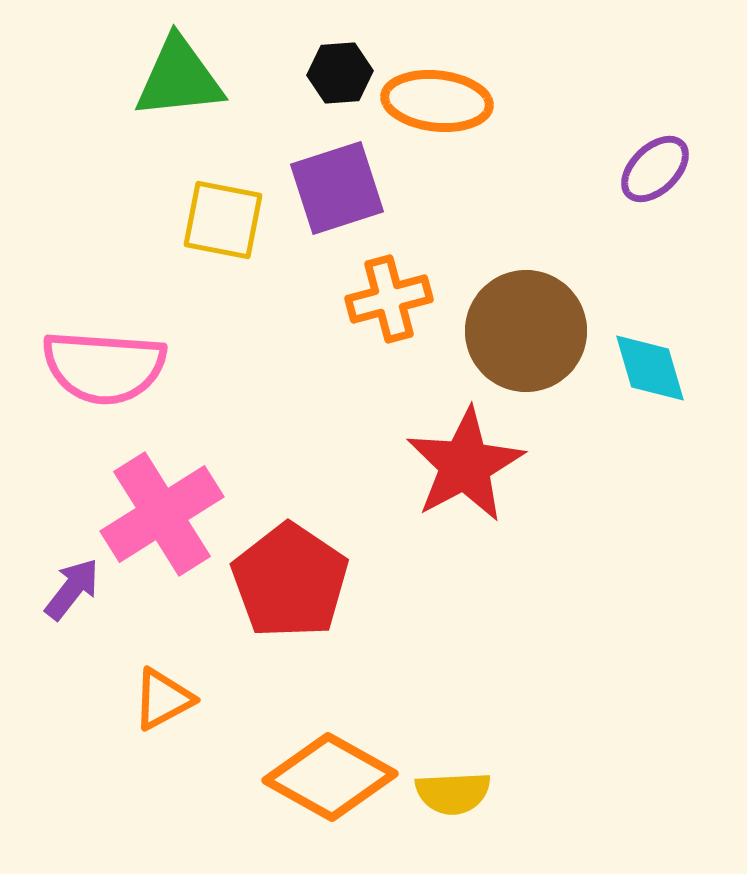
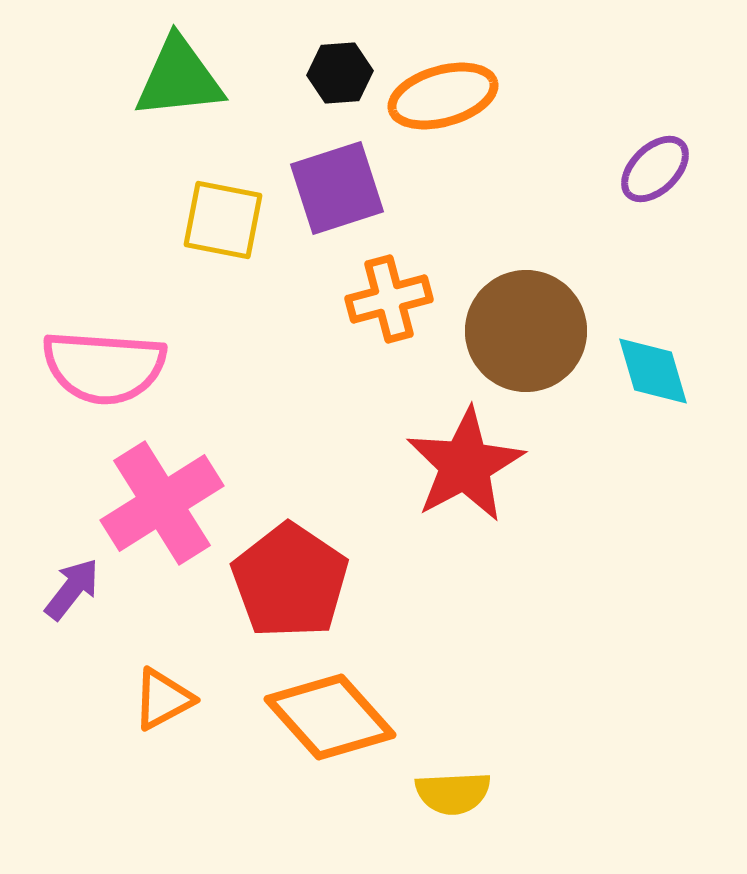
orange ellipse: moved 6 px right, 5 px up; rotated 22 degrees counterclockwise
cyan diamond: moved 3 px right, 3 px down
pink cross: moved 11 px up
orange diamond: moved 60 px up; rotated 19 degrees clockwise
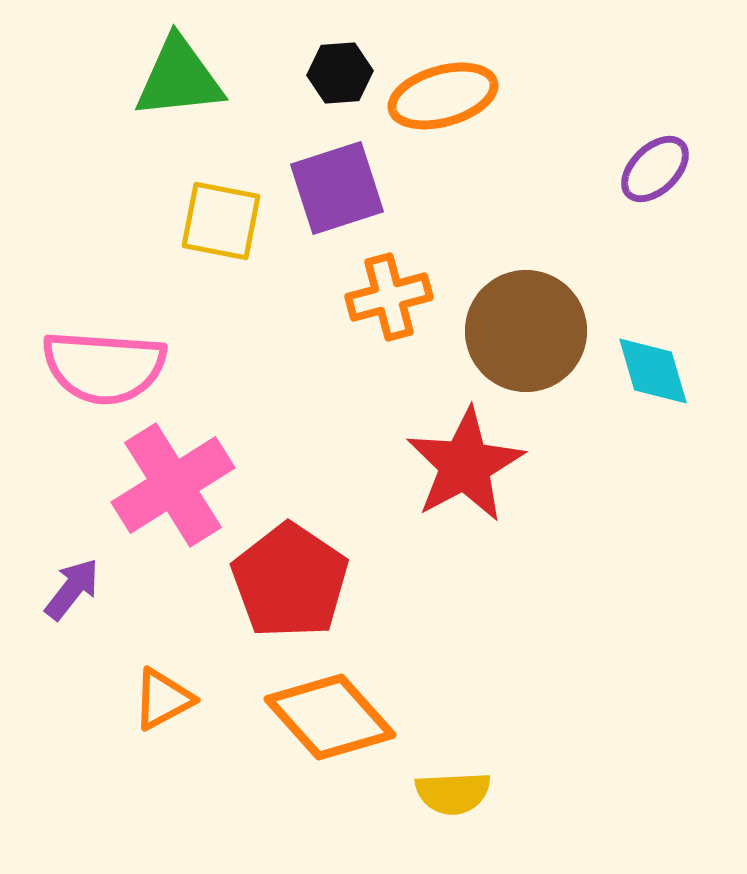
yellow square: moved 2 px left, 1 px down
orange cross: moved 2 px up
pink cross: moved 11 px right, 18 px up
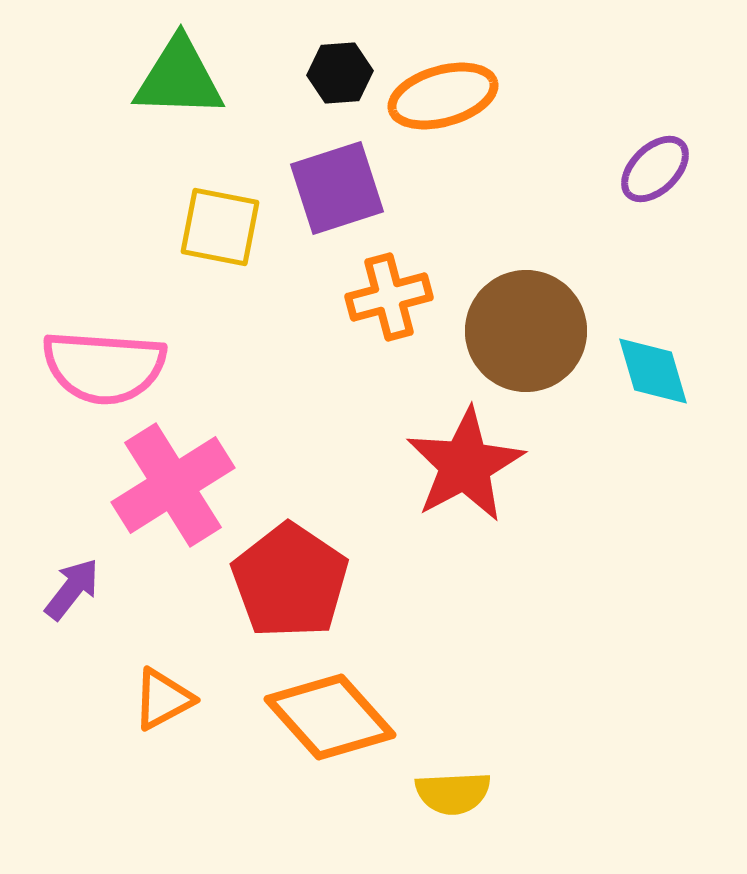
green triangle: rotated 8 degrees clockwise
yellow square: moved 1 px left, 6 px down
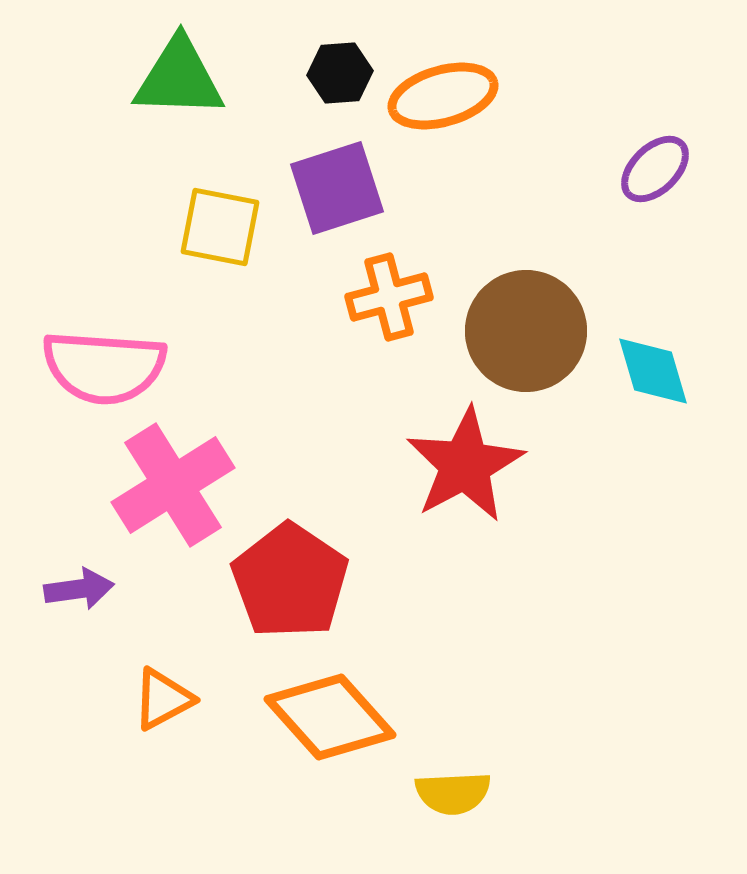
purple arrow: moved 7 px right; rotated 44 degrees clockwise
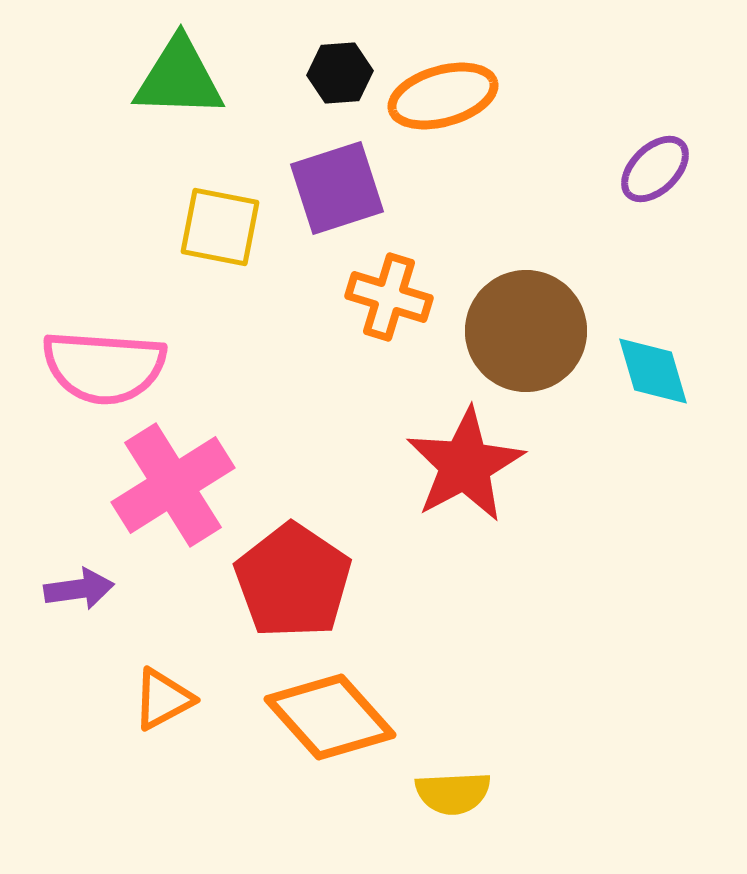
orange cross: rotated 32 degrees clockwise
red pentagon: moved 3 px right
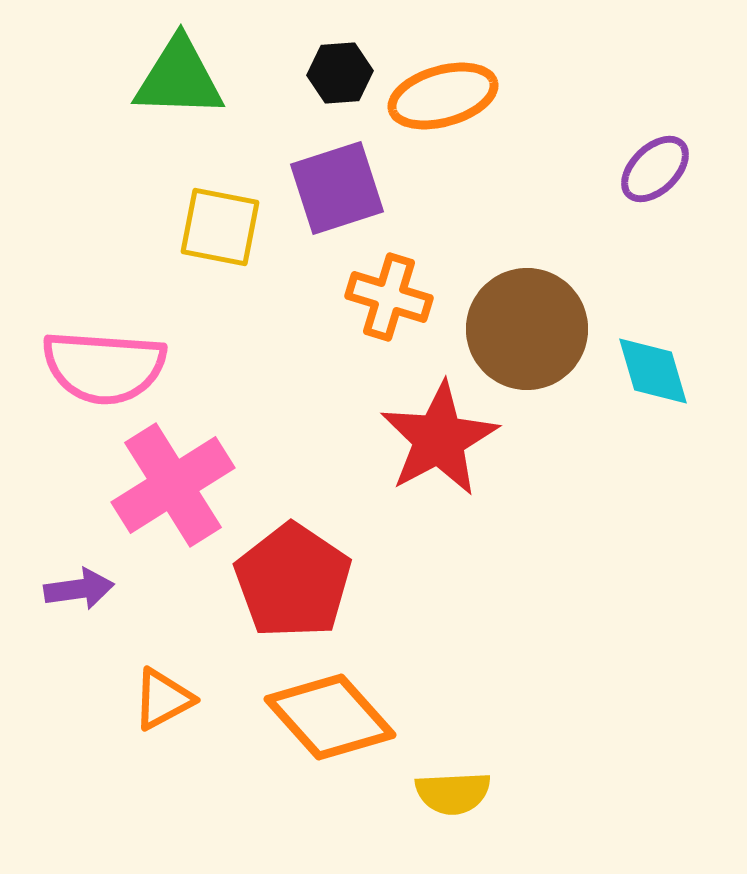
brown circle: moved 1 px right, 2 px up
red star: moved 26 px left, 26 px up
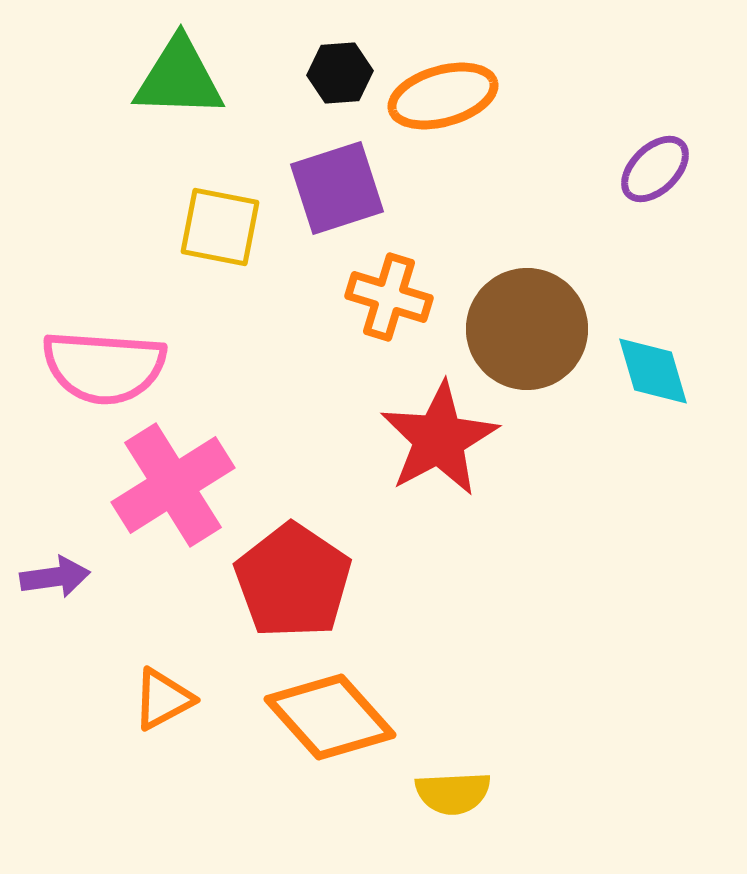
purple arrow: moved 24 px left, 12 px up
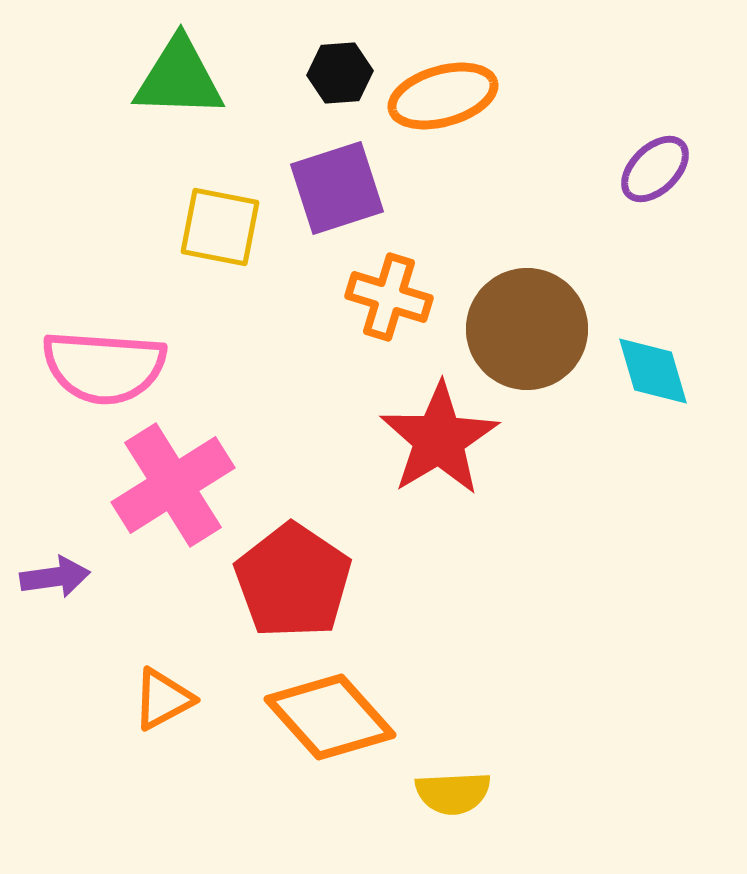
red star: rotated 3 degrees counterclockwise
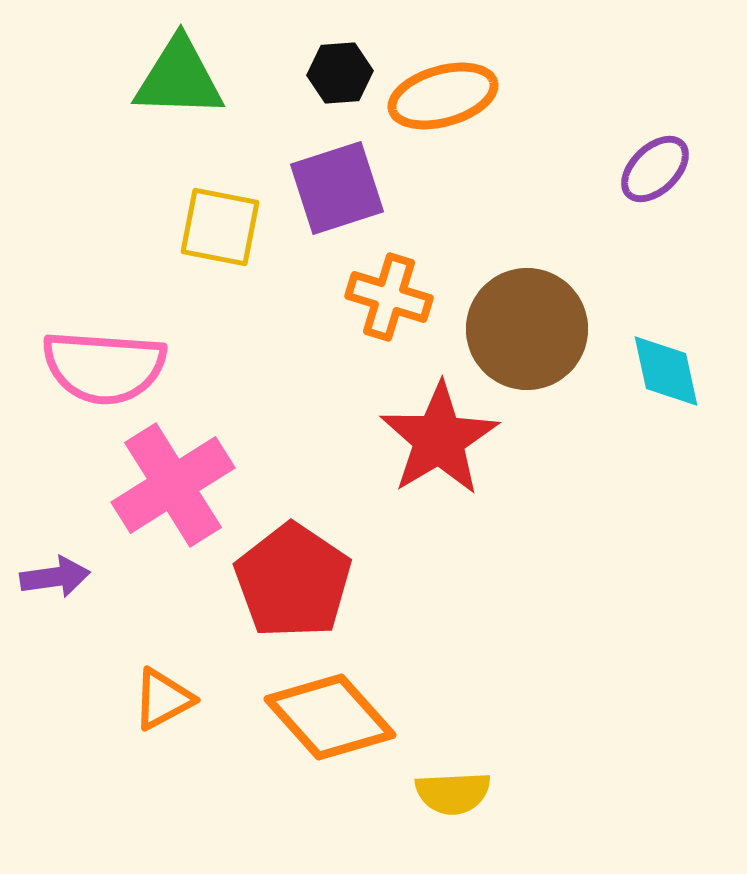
cyan diamond: moved 13 px right; rotated 4 degrees clockwise
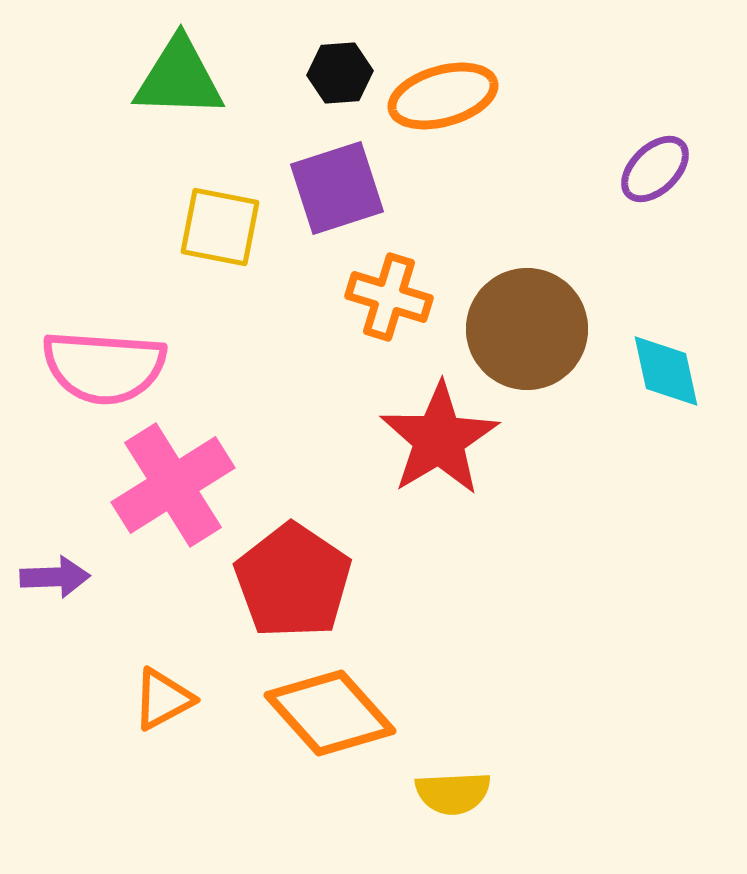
purple arrow: rotated 6 degrees clockwise
orange diamond: moved 4 px up
